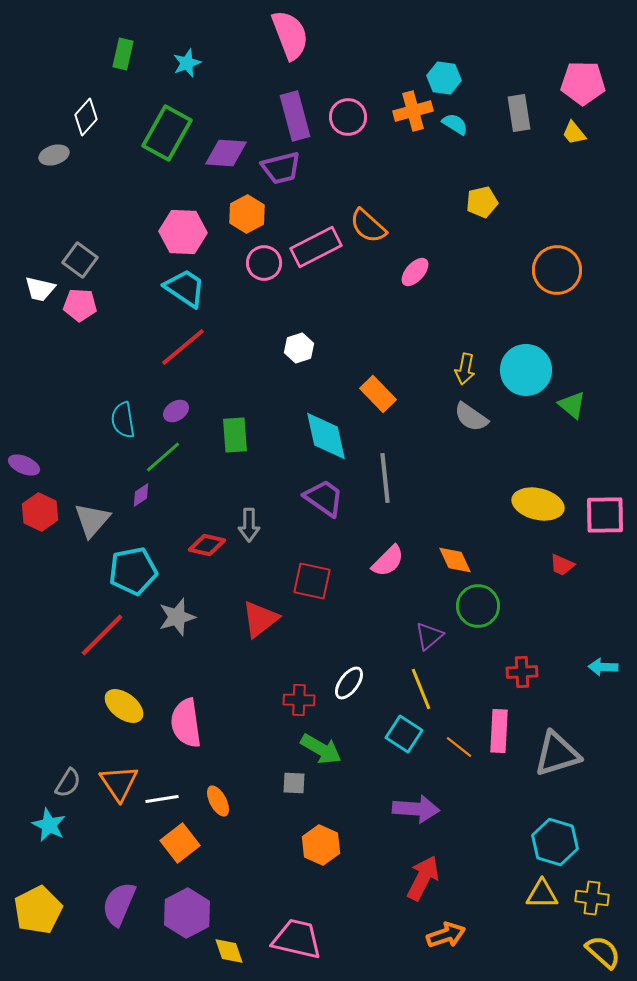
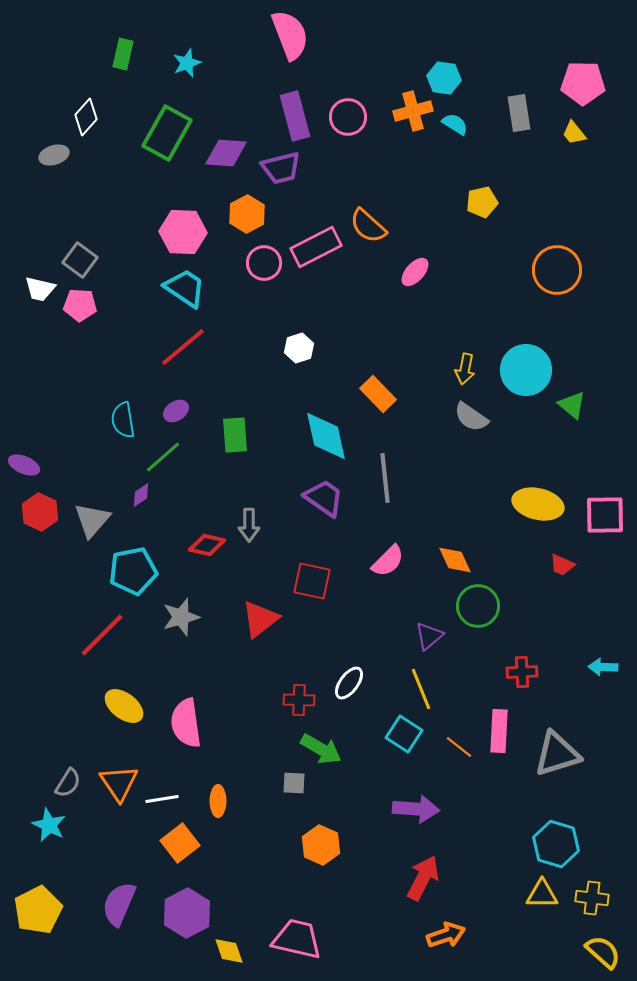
gray star at (177, 617): moved 4 px right
orange ellipse at (218, 801): rotated 28 degrees clockwise
cyan hexagon at (555, 842): moved 1 px right, 2 px down
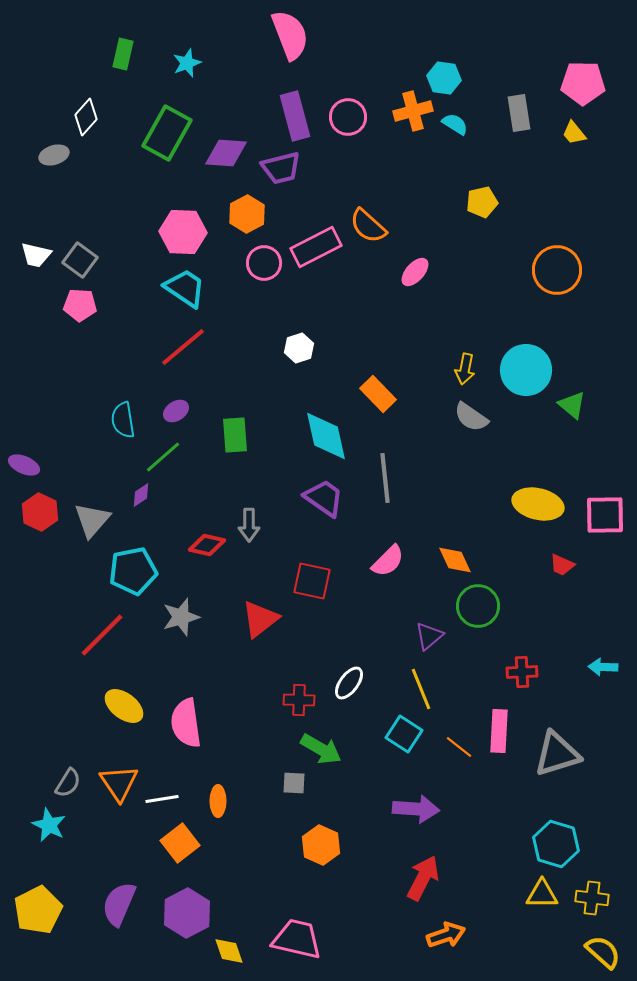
white trapezoid at (40, 289): moved 4 px left, 34 px up
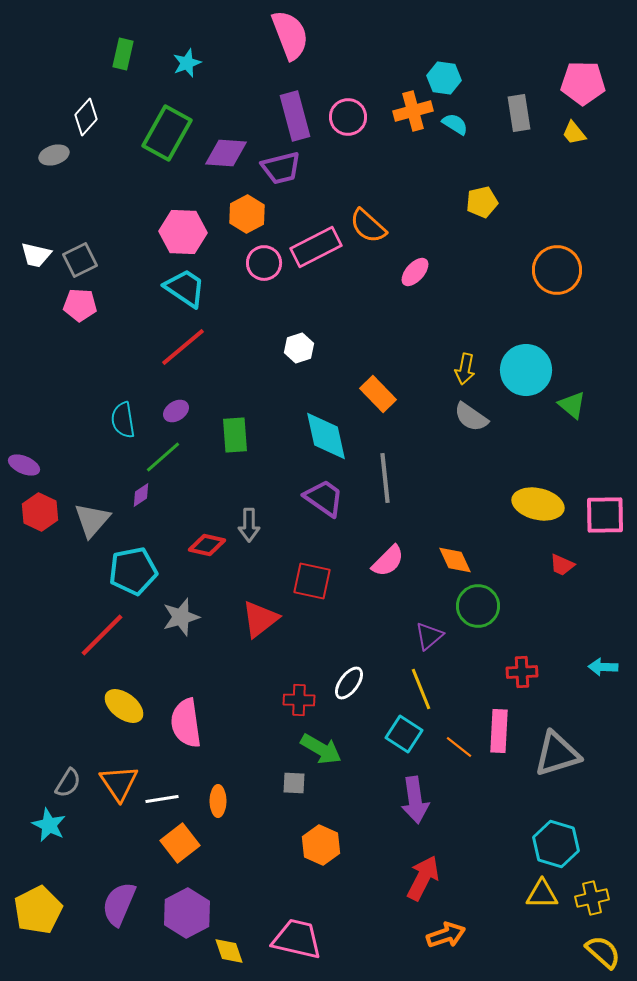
gray square at (80, 260): rotated 28 degrees clockwise
purple arrow at (416, 809): moved 1 px left, 9 px up; rotated 78 degrees clockwise
yellow cross at (592, 898): rotated 20 degrees counterclockwise
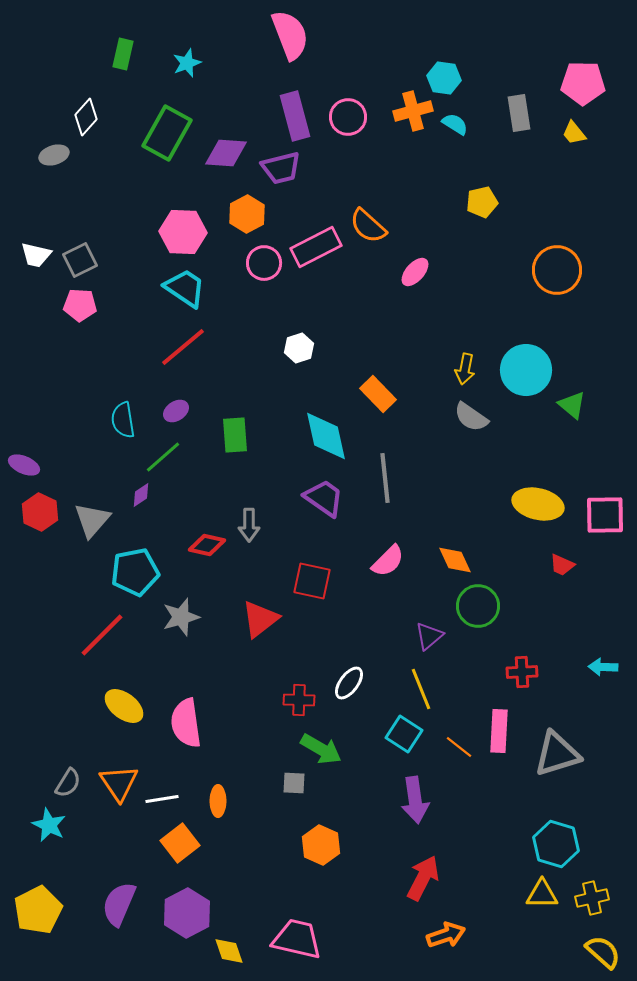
cyan pentagon at (133, 571): moved 2 px right, 1 px down
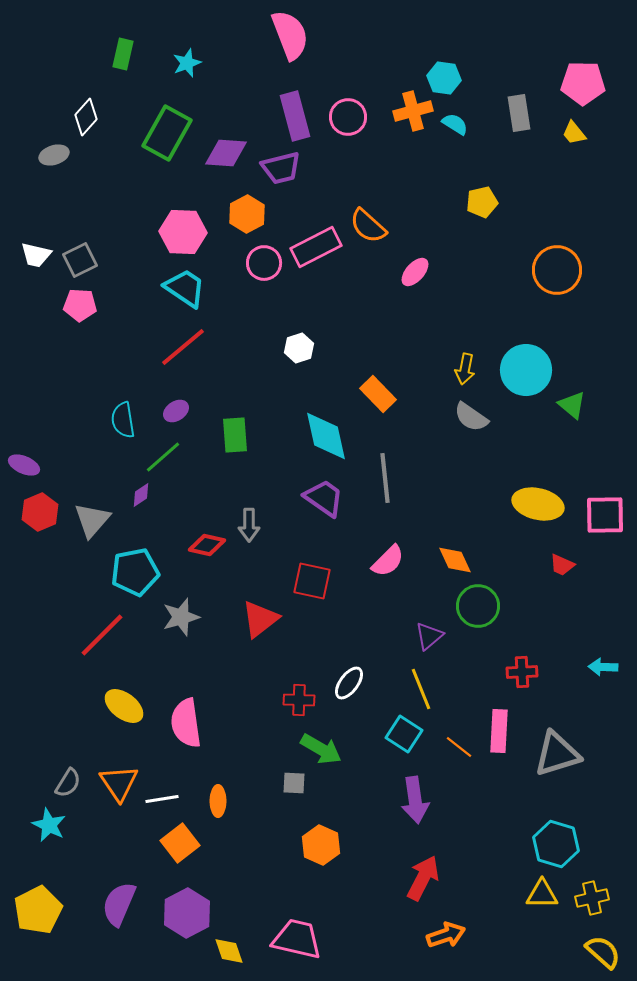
red hexagon at (40, 512): rotated 12 degrees clockwise
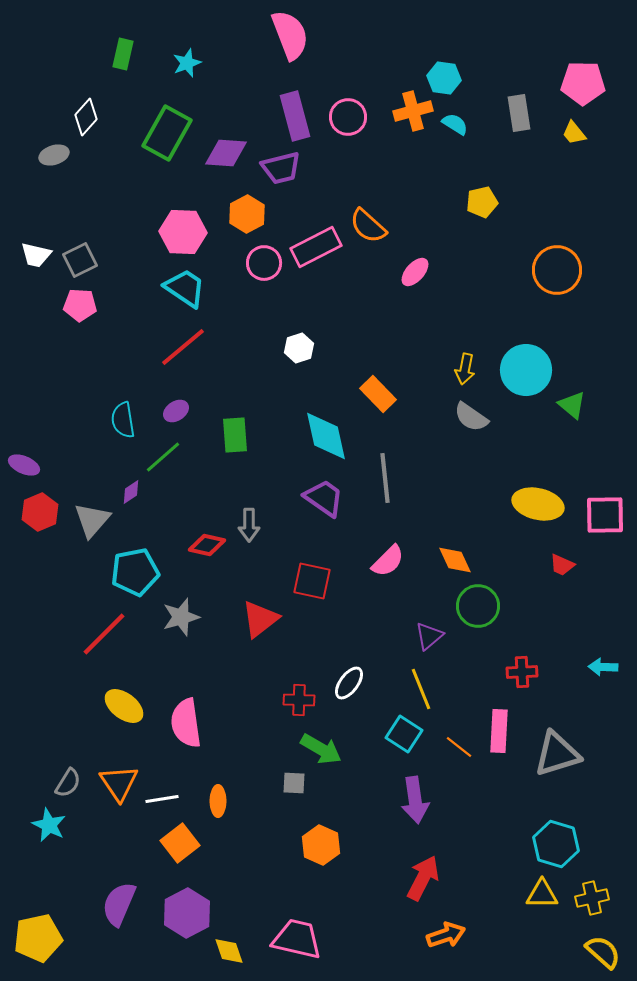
purple diamond at (141, 495): moved 10 px left, 3 px up
red line at (102, 635): moved 2 px right, 1 px up
yellow pentagon at (38, 910): moved 28 px down; rotated 15 degrees clockwise
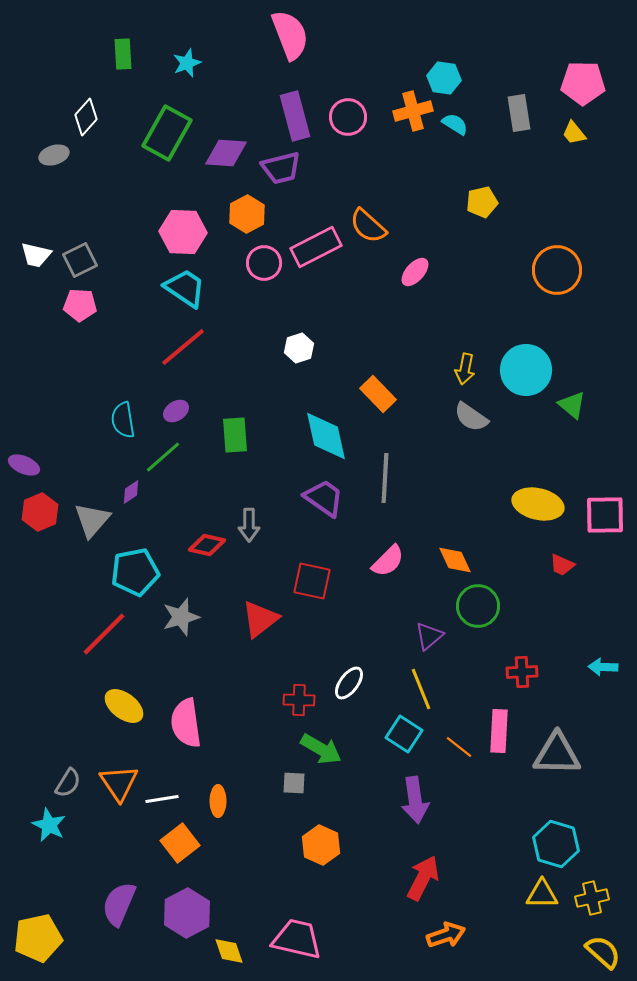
green rectangle at (123, 54): rotated 16 degrees counterclockwise
gray line at (385, 478): rotated 9 degrees clockwise
gray triangle at (557, 754): rotated 18 degrees clockwise
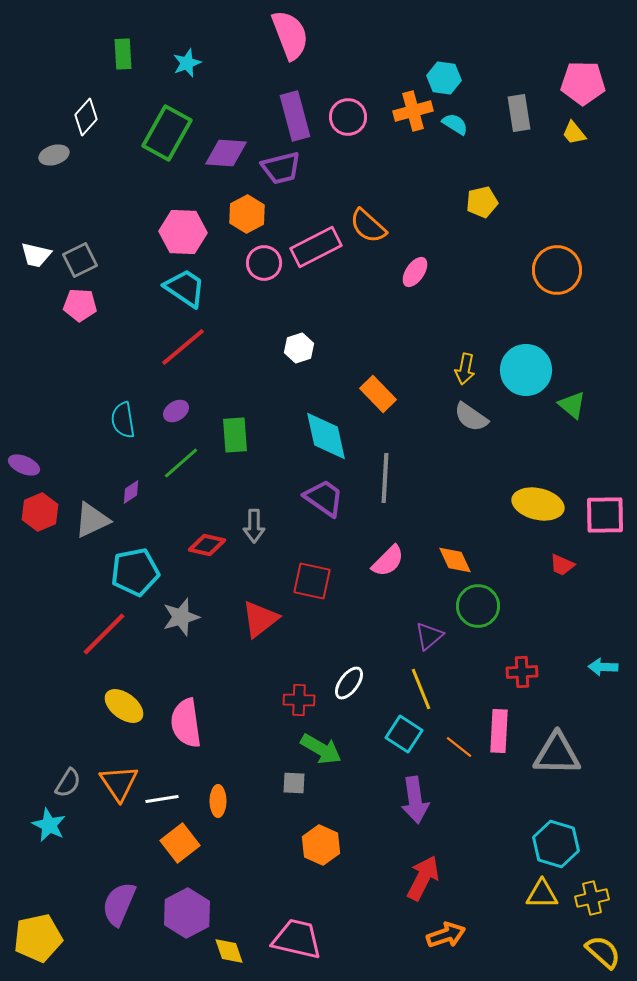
pink ellipse at (415, 272): rotated 8 degrees counterclockwise
green line at (163, 457): moved 18 px right, 6 px down
gray triangle at (92, 520): rotated 24 degrees clockwise
gray arrow at (249, 525): moved 5 px right, 1 px down
